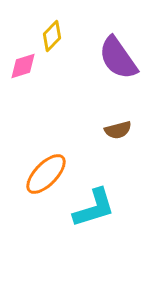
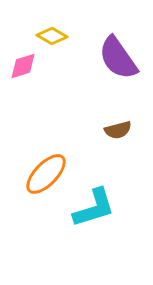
yellow diamond: rotated 76 degrees clockwise
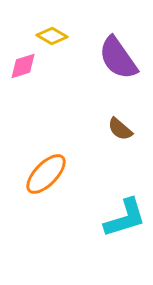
brown semicircle: moved 2 px right, 1 px up; rotated 56 degrees clockwise
cyan L-shape: moved 31 px right, 10 px down
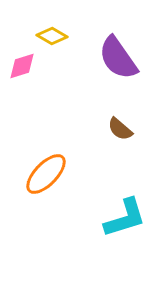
pink diamond: moved 1 px left
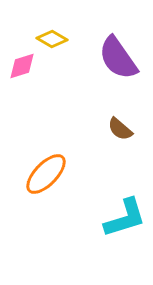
yellow diamond: moved 3 px down
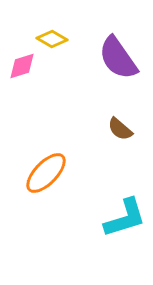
orange ellipse: moved 1 px up
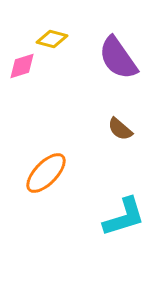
yellow diamond: rotated 16 degrees counterclockwise
cyan L-shape: moved 1 px left, 1 px up
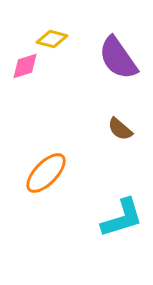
pink diamond: moved 3 px right
cyan L-shape: moved 2 px left, 1 px down
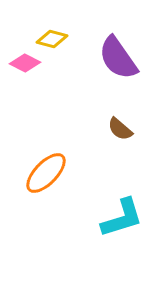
pink diamond: moved 3 px up; rotated 44 degrees clockwise
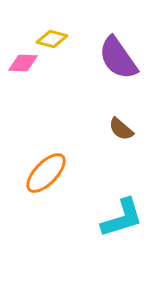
pink diamond: moved 2 px left; rotated 24 degrees counterclockwise
brown semicircle: moved 1 px right
